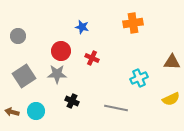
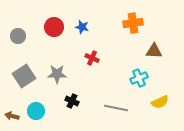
red circle: moved 7 px left, 24 px up
brown triangle: moved 18 px left, 11 px up
yellow semicircle: moved 11 px left, 3 px down
brown arrow: moved 4 px down
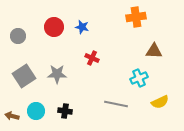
orange cross: moved 3 px right, 6 px up
black cross: moved 7 px left, 10 px down; rotated 16 degrees counterclockwise
gray line: moved 4 px up
